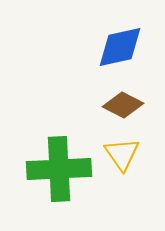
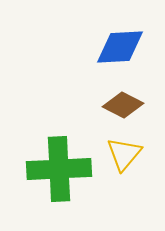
blue diamond: rotated 9 degrees clockwise
yellow triangle: moved 2 px right; rotated 15 degrees clockwise
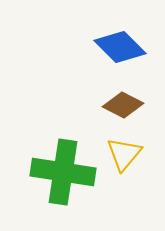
blue diamond: rotated 48 degrees clockwise
green cross: moved 4 px right, 3 px down; rotated 12 degrees clockwise
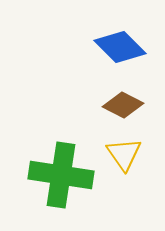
yellow triangle: rotated 15 degrees counterclockwise
green cross: moved 2 px left, 3 px down
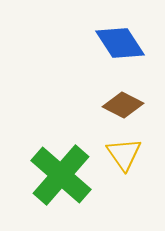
blue diamond: moved 4 px up; rotated 12 degrees clockwise
green cross: rotated 32 degrees clockwise
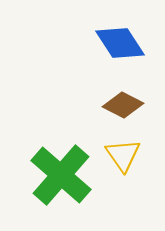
yellow triangle: moved 1 px left, 1 px down
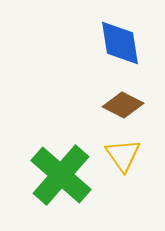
blue diamond: rotated 24 degrees clockwise
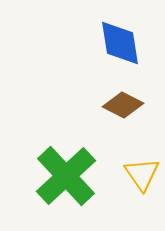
yellow triangle: moved 19 px right, 19 px down
green cross: moved 5 px right, 1 px down; rotated 6 degrees clockwise
